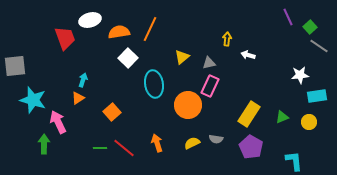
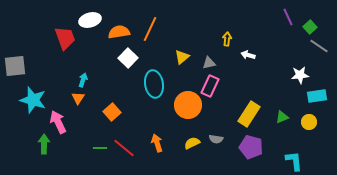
orange triangle: rotated 24 degrees counterclockwise
purple pentagon: rotated 15 degrees counterclockwise
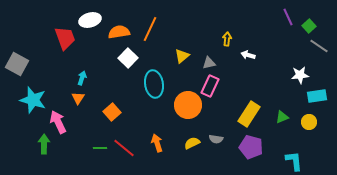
green square: moved 1 px left, 1 px up
yellow triangle: moved 1 px up
gray square: moved 2 px right, 2 px up; rotated 35 degrees clockwise
cyan arrow: moved 1 px left, 2 px up
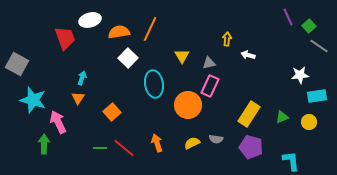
yellow triangle: rotated 21 degrees counterclockwise
cyan L-shape: moved 3 px left
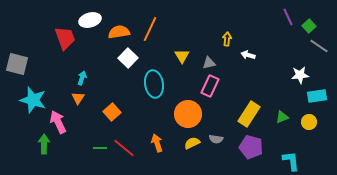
gray square: rotated 15 degrees counterclockwise
orange circle: moved 9 px down
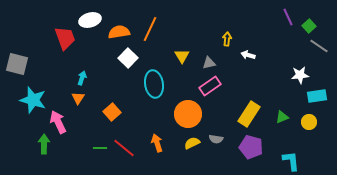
pink rectangle: rotated 30 degrees clockwise
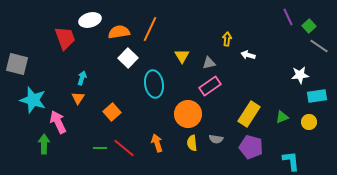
yellow semicircle: rotated 70 degrees counterclockwise
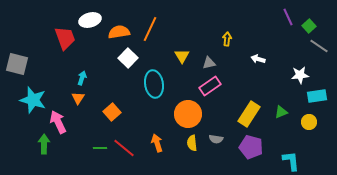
white arrow: moved 10 px right, 4 px down
green triangle: moved 1 px left, 5 px up
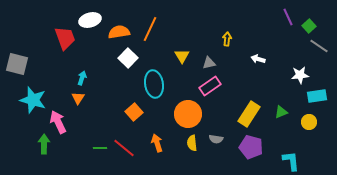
orange square: moved 22 px right
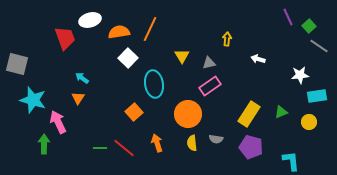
cyan arrow: rotated 72 degrees counterclockwise
